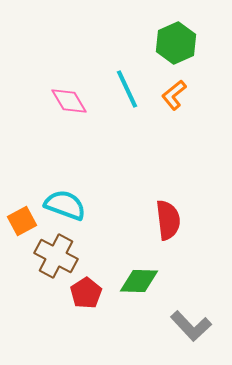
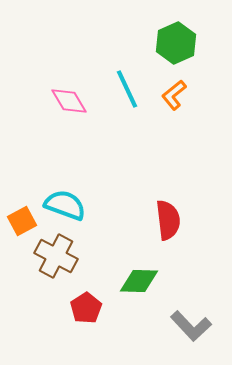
red pentagon: moved 15 px down
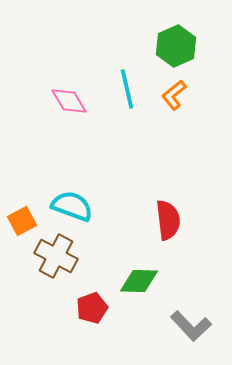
green hexagon: moved 3 px down
cyan line: rotated 12 degrees clockwise
cyan semicircle: moved 7 px right, 1 px down
red pentagon: moved 6 px right; rotated 12 degrees clockwise
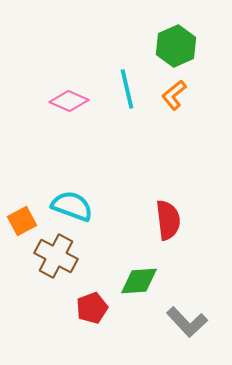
pink diamond: rotated 36 degrees counterclockwise
green diamond: rotated 6 degrees counterclockwise
gray L-shape: moved 4 px left, 4 px up
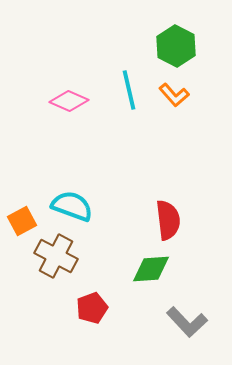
green hexagon: rotated 9 degrees counterclockwise
cyan line: moved 2 px right, 1 px down
orange L-shape: rotated 92 degrees counterclockwise
green diamond: moved 12 px right, 12 px up
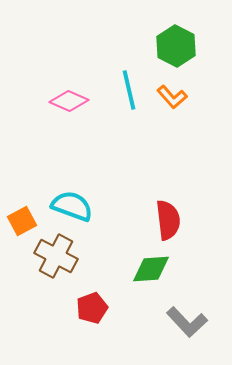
orange L-shape: moved 2 px left, 2 px down
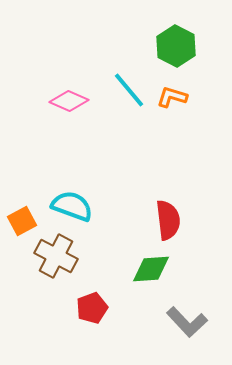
cyan line: rotated 27 degrees counterclockwise
orange L-shape: rotated 148 degrees clockwise
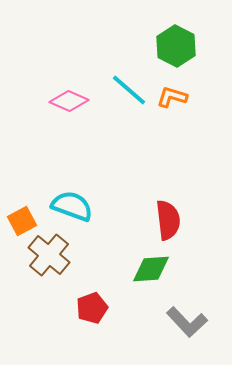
cyan line: rotated 9 degrees counterclockwise
brown cross: moved 7 px left, 1 px up; rotated 12 degrees clockwise
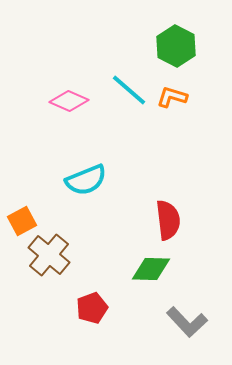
cyan semicircle: moved 14 px right, 26 px up; rotated 138 degrees clockwise
green diamond: rotated 6 degrees clockwise
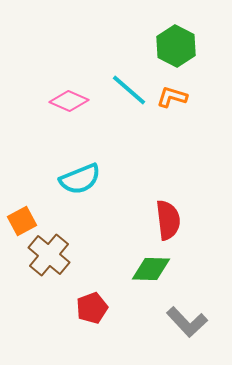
cyan semicircle: moved 6 px left, 1 px up
